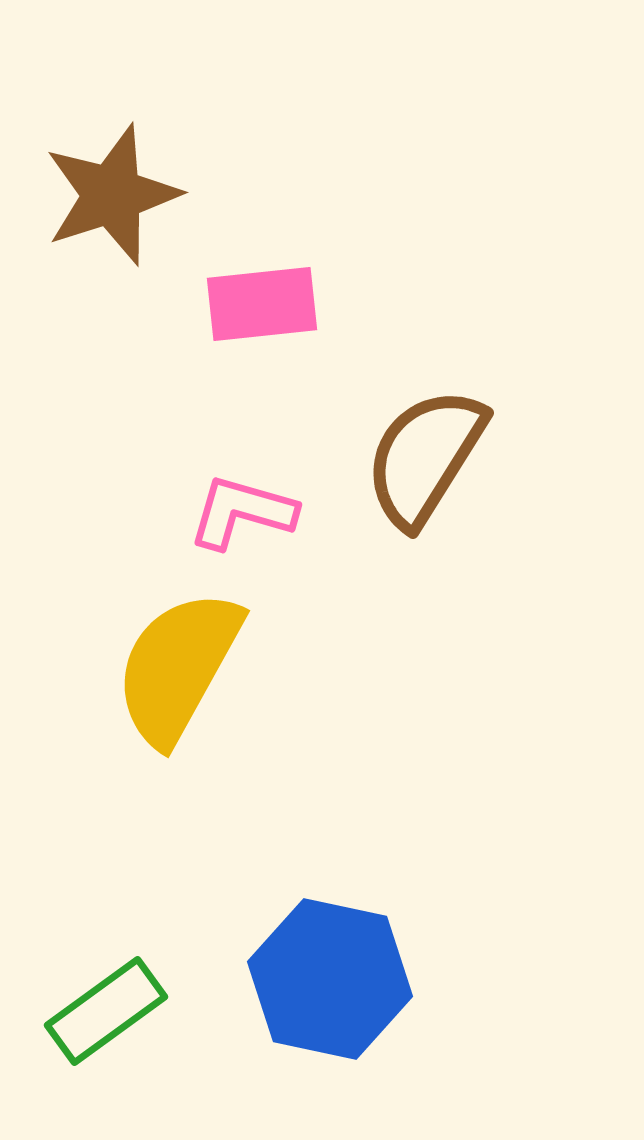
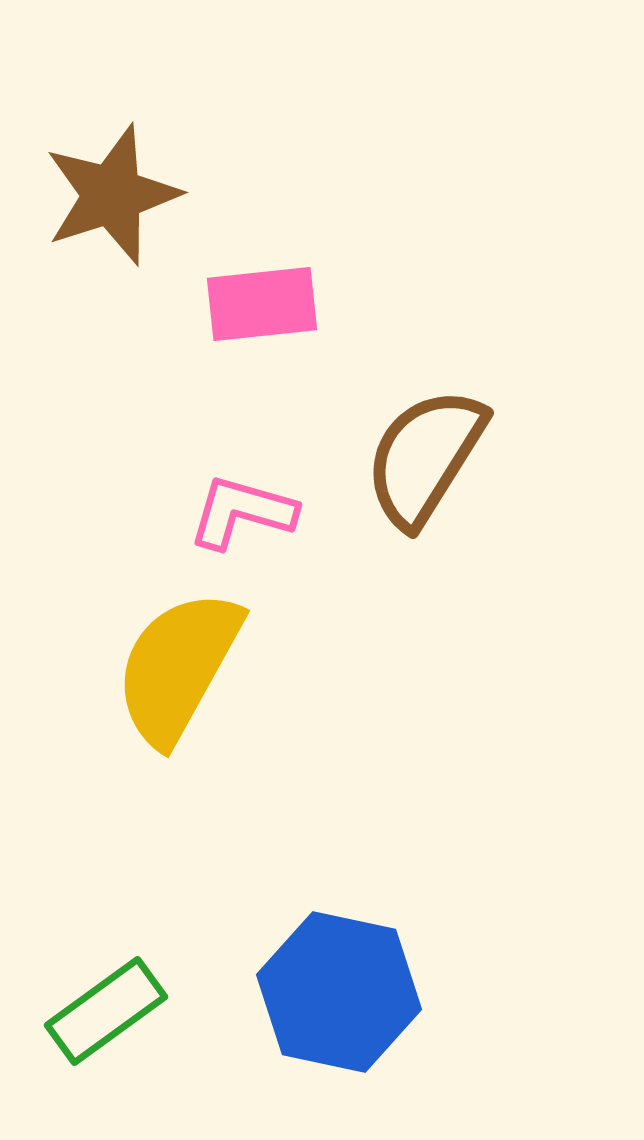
blue hexagon: moved 9 px right, 13 px down
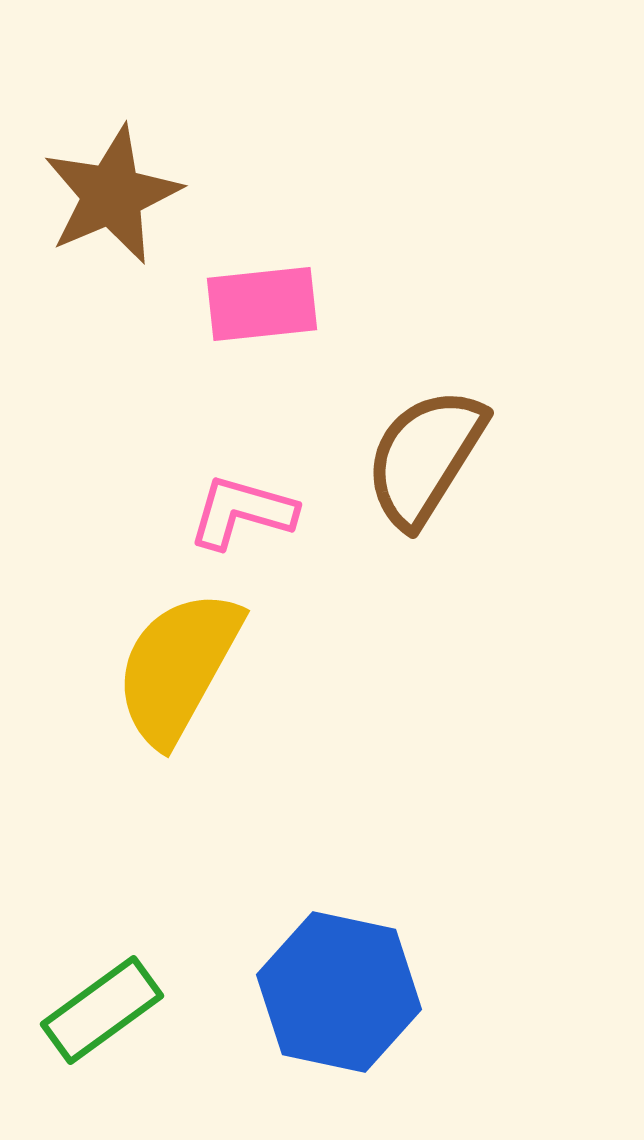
brown star: rotated 5 degrees counterclockwise
green rectangle: moved 4 px left, 1 px up
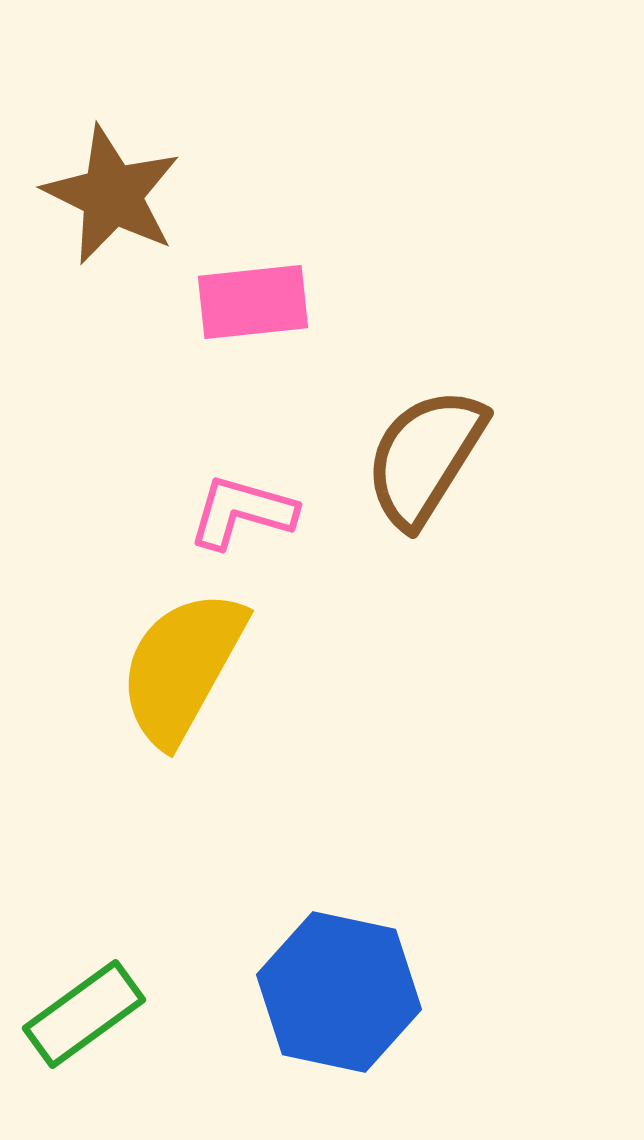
brown star: rotated 23 degrees counterclockwise
pink rectangle: moved 9 px left, 2 px up
yellow semicircle: moved 4 px right
green rectangle: moved 18 px left, 4 px down
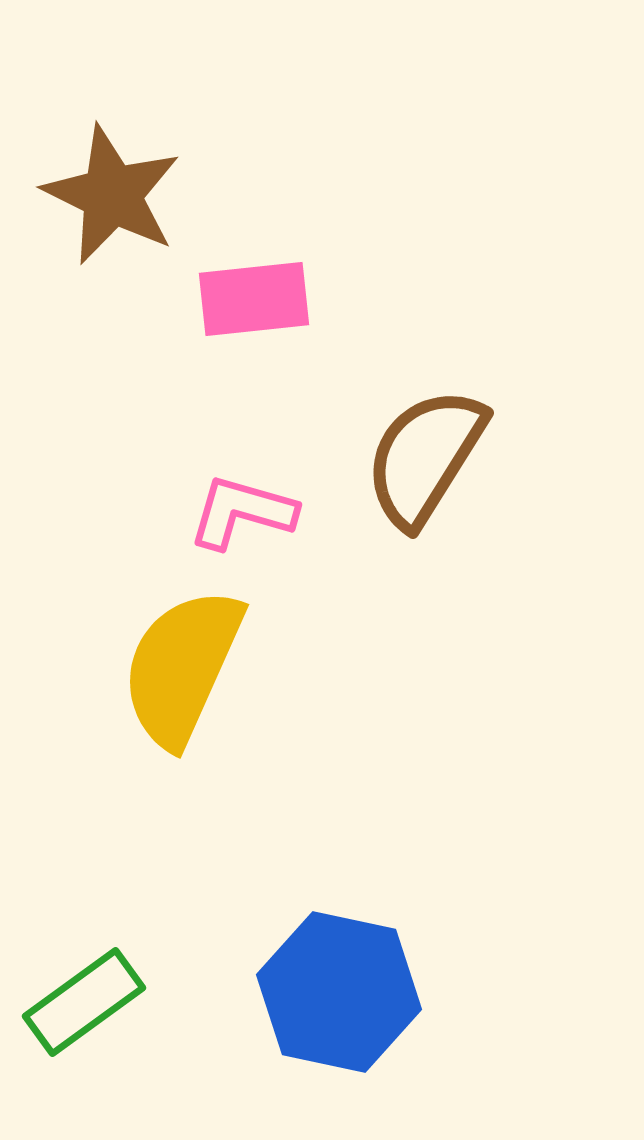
pink rectangle: moved 1 px right, 3 px up
yellow semicircle: rotated 5 degrees counterclockwise
green rectangle: moved 12 px up
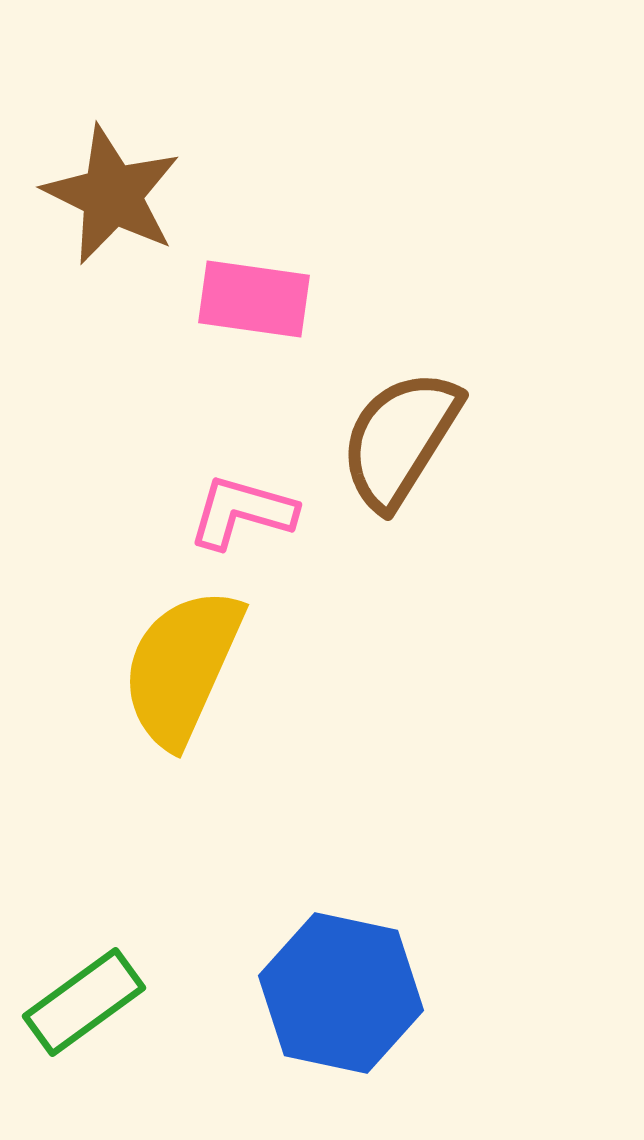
pink rectangle: rotated 14 degrees clockwise
brown semicircle: moved 25 px left, 18 px up
blue hexagon: moved 2 px right, 1 px down
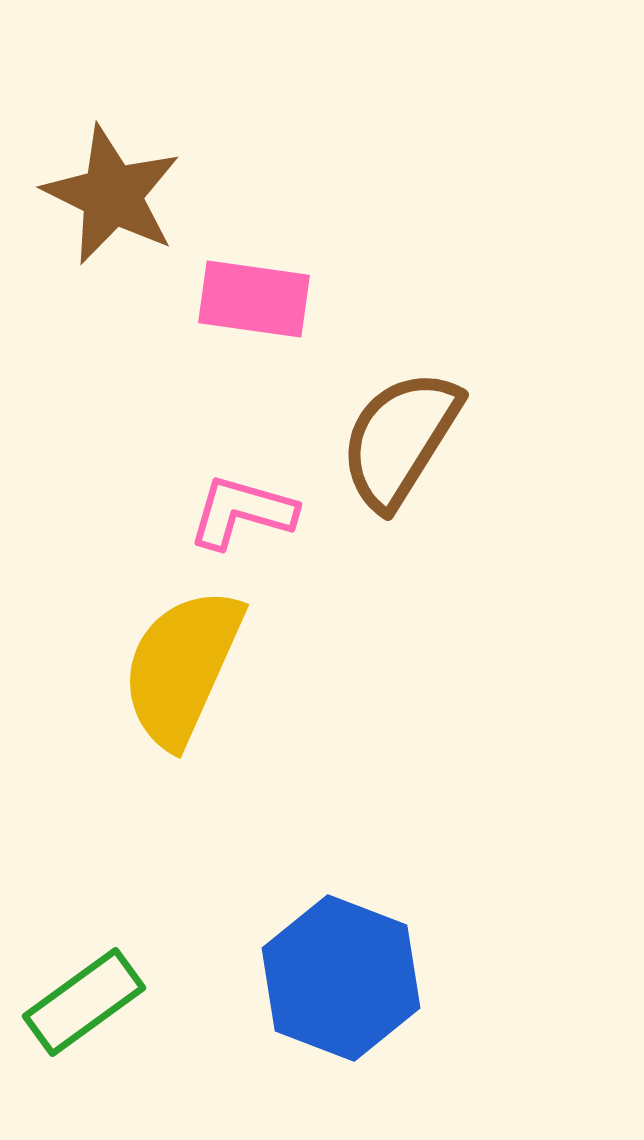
blue hexagon: moved 15 px up; rotated 9 degrees clockwise
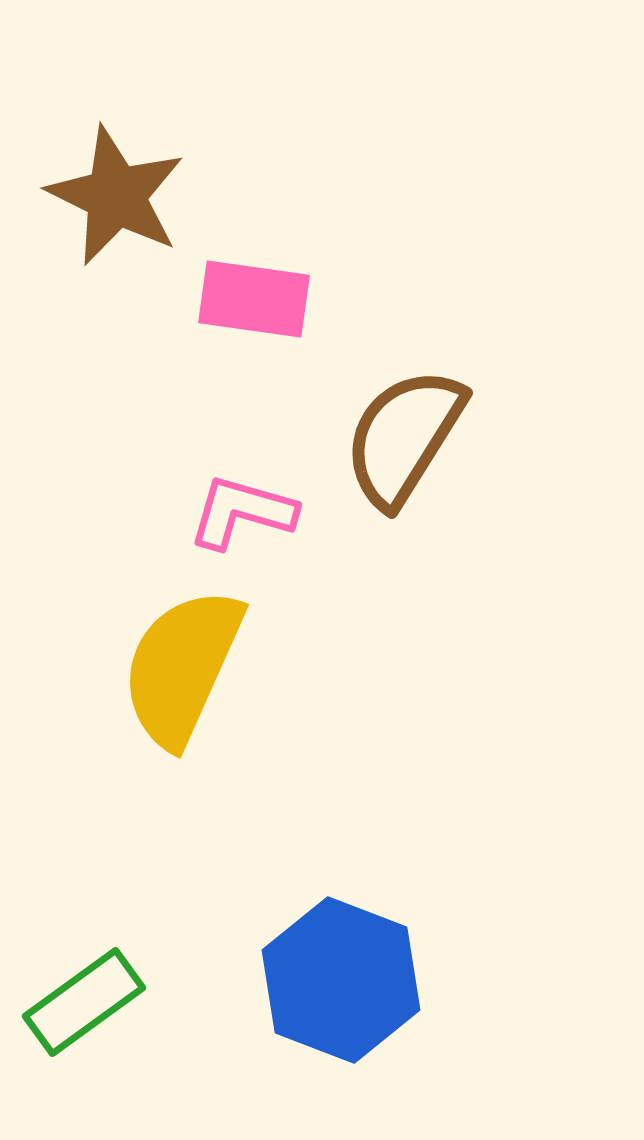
brown star: moved 4 px right, 1 px down
brown semicircle: moved 4 px right, 2 px up
blue hexagon: moved 2 px down
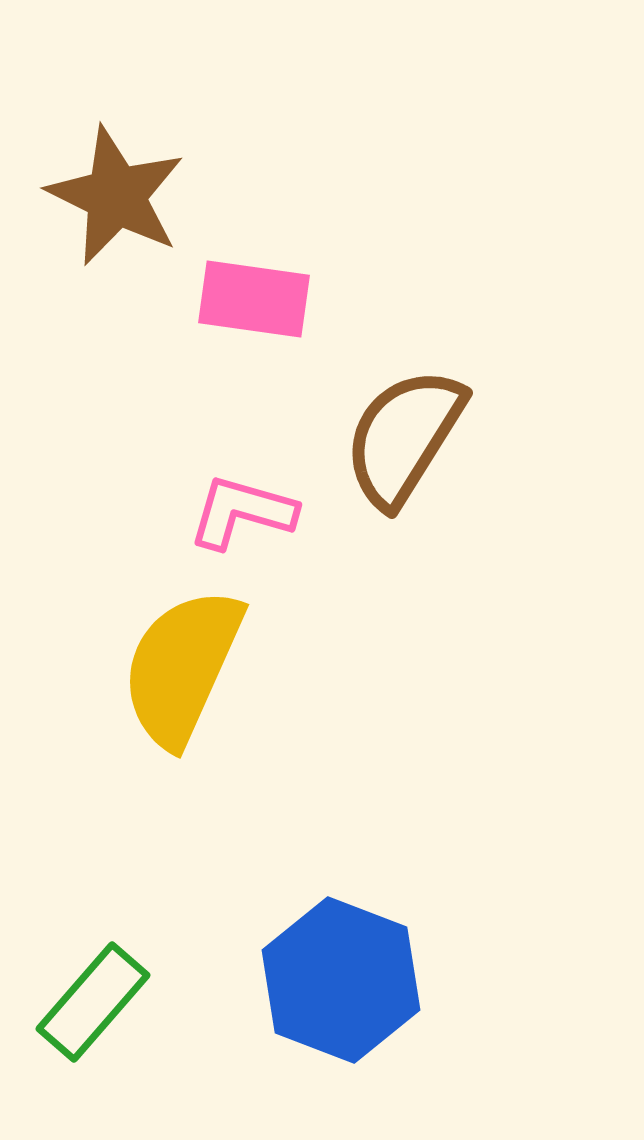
green rectangle: moved 9 px right; rotated 13 degrees counterclockwise
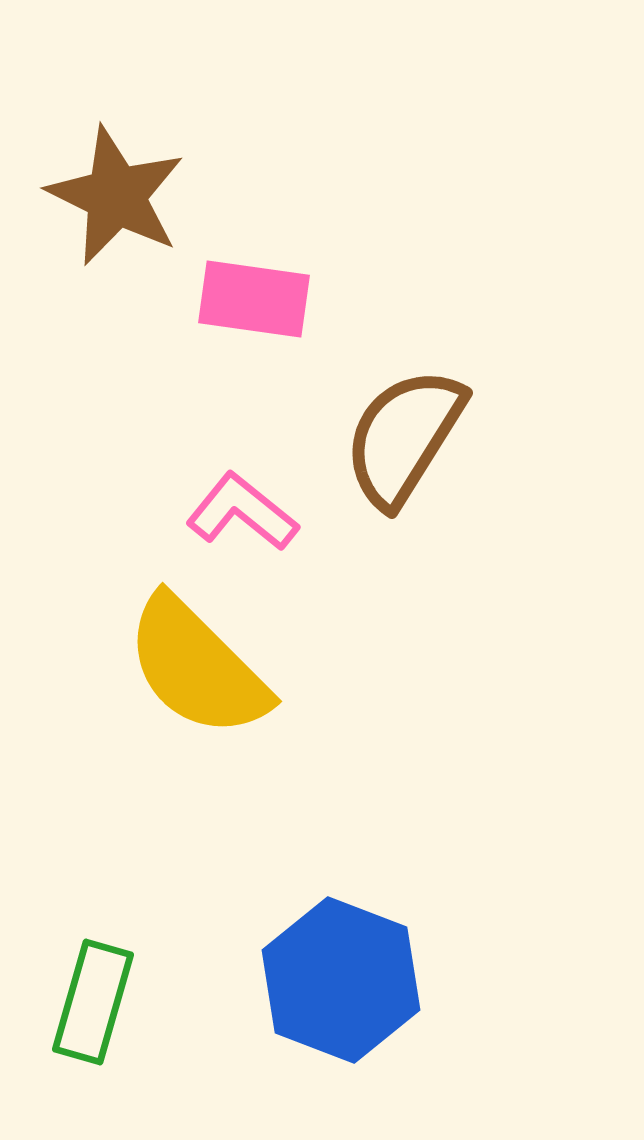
pink L-shape: rotated 23 degrees clockwise
yellow semicircle: moved 15 px right; rotated 69 degrees counterclockwise
green rectangle: rotated 25 degrees counterclockwise
